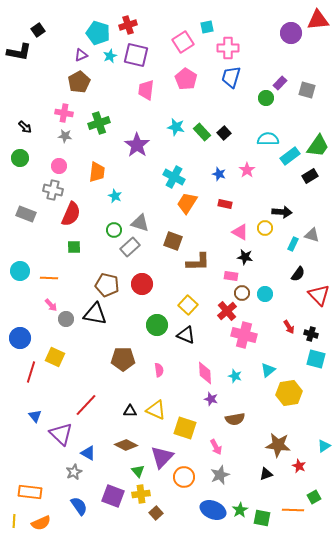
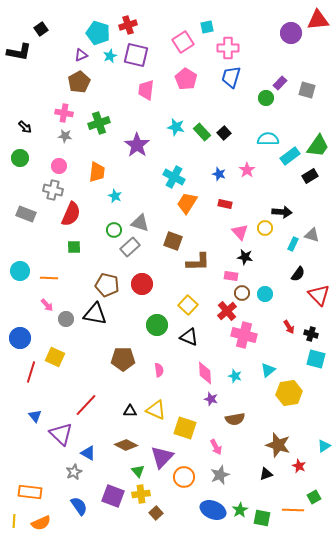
black square at (38, 30): moved 3 px right, 1 px up
pink triangle at (240, 232): rotated 18 degrees clockwise
pink arrow at (51, 305): moved 4 px left
black triangle at (186, 335): moved 3 px right, 2 px down
brown star at (278, 445): rotated 10 degrees clockwise
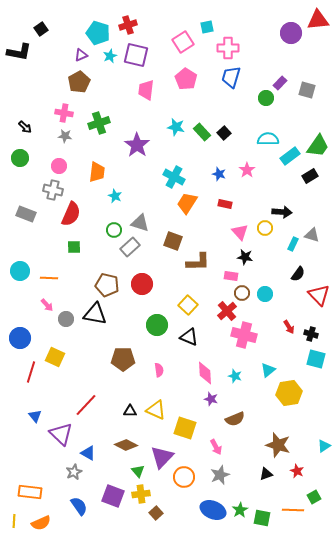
brown semicircle at (235, 419): rotated 12 degrees counterclockwise
red star at (299, 466): moved 2 px left, 5 px down
